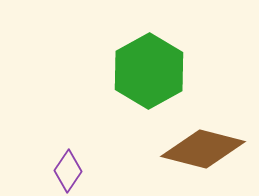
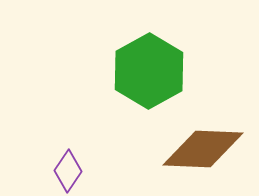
brown diamond: rotated 12 degrees counterclockwise
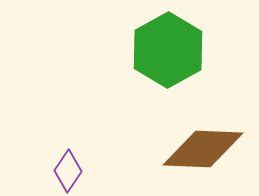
green hexagon: moved 19 px right, 21 px up
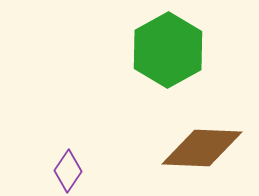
brown diamond: moved 1 px left, 1 px up
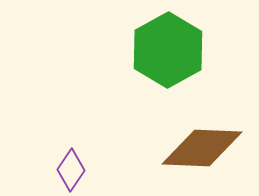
purple diamond: moved 3 px right, 1 px up
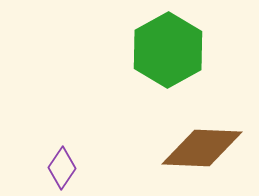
purple diamond: moved 9 px left, 2 px up
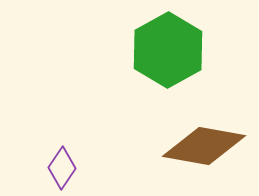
brown diamond: moved 2 px right, 2 px up; rotated 8 degrees clockwise
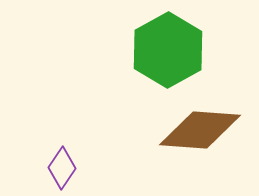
brown diamond: moved 4 px left, 16 px up; rotated 6 degrees counterclockwise
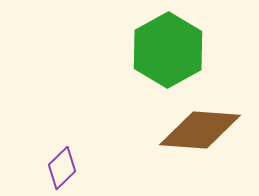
purple diamond: rotated 12 degrees clockwise
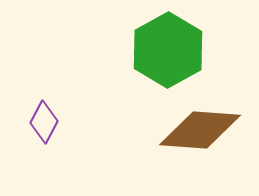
purple diamond: moved 18 px left, 46 px up; rotated 18 degrees counterclockwise
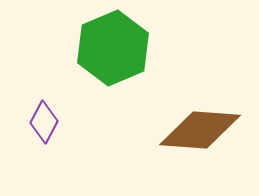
green hexagon: moved 55 px left, 2 px up; rotated 6 degrees clockwise
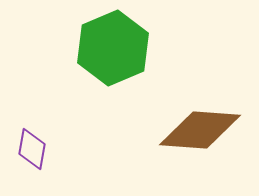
purple diamond: moved 12 px left, 27 px down; rotated 18 degrees counterclockwise
